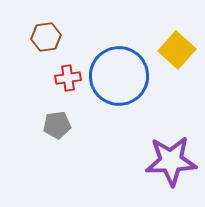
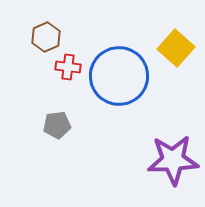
brown hexagon: rotated 16 degrees counterclockwise
yellow square: moved 1 px left, 2 px up
red cross: moved 11 px up; rotated 15 degrees clockwise
purple star: moved 2 px right, 1 px up
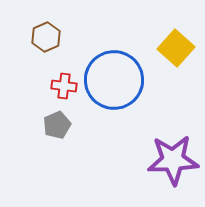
red cross: moved 4 px left, 19 px down
blue circle: moved 5 px left, 4 px down
gray pentagon: rotated 16 degrees counterclockwise
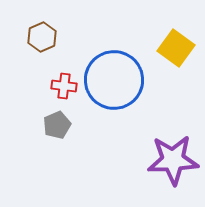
brown hexagon: moved 4 px left
yellow square: rotated 6 degrees counterclockwise
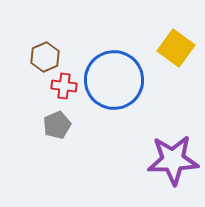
brown hexagon: moved 3 px right, 20 px down
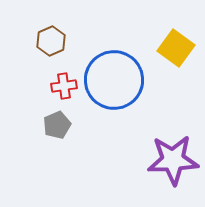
brown hexagon: moved 6 px right, 16 px up
red cross: rotated 15 degrees counterclockwise
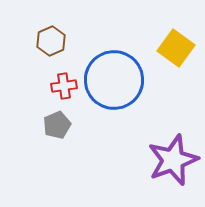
purple star: rotated 18 degrees counterclockwise
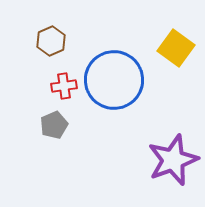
gray pentagon: moved 3 px left
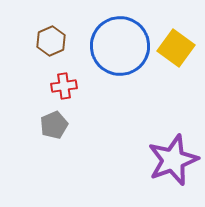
blue circle: moved 6 px right, 34 px up
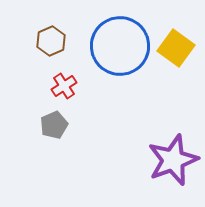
red cross: rotated 25 degrees counterclockwise
